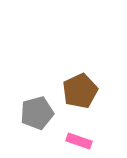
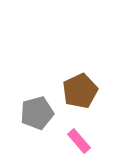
pink rectangle: rotated 30 degrees clockwise
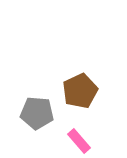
gray pentagon: rotated 20 degrees clockwise
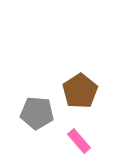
brown pentagon: rotated 8 degrees counterclockwise
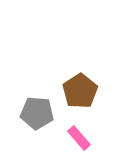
pink rectangle: moved 3 px up
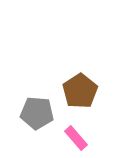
pink rectangle: moved 3 px left
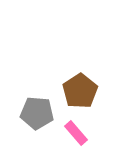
pink rectangle: moved 5 px up
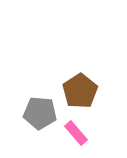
gray pentagon: moved 3 px right
